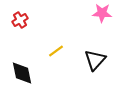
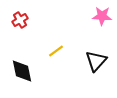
pink star: moved 3 px down
black triangle: moved 1 px right, 1 px down
black diamond: moved 2 px up
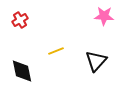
pink star: moved 2 px right
yellow line: rotated 14 degrees clockwise
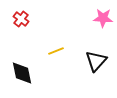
pink star: moved 1 px left, 2 px down
red cross: moved 1 px right, 1 px up; rotated 21 degrees counterclockwise
black diamond: moved 2 px down
